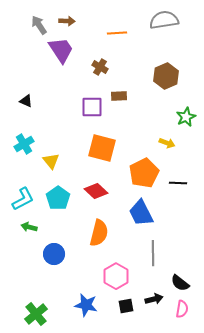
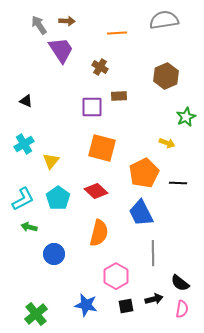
yellow triangle: rotated 18 degrees clockwise
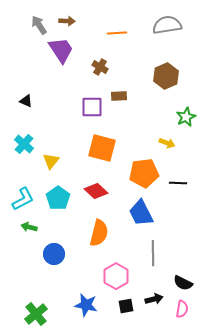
gray semicircle: moved 3 px right, 5 px down
cyan cross: rotated 18 degrees counterclockwise
orange pentagon: rotated 20 degrees clockwise
black semicircle: moved 3 px right; rotated 12 degrees counterclockwise
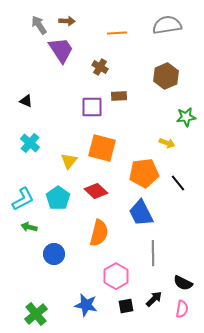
green star: rotated 18 degrees clockwise
cyan cross: moved 6 px right, 1 px up
yellow triangle: moved 18 px right
black line: rotated 48 degrees clockwise
black arrow: rotated 30 degrees counterclockwise
